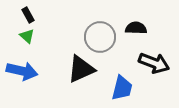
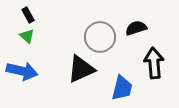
black semicircle: rotated 20 degrees counterclockwise
black arrow: rotated 116 degrees counterclockwise
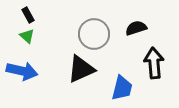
gray circle: moved 6 px left, 3 px up
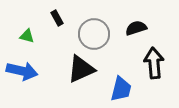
black rectangle: moved 29 px right, 3 px down
green triangle: rotated 28 degrees counterclockwise
blue trapezoid: moved 1 px left, 1 px down
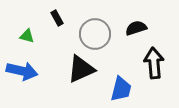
gray circle: moved 1 px right
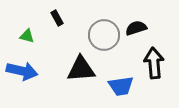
gray circle: moved 9 px right, 1 px down
black triangle: rotated 20 degrees clockwise
blue trapezoid: moved 3 px up; rotated 68 degrees clockwise
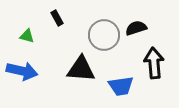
black triangle: rotated 8 degrees clockwise
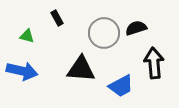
gray circle: moved 2 px up
blue trapezoid: rotated 20 degrees counterclockwise
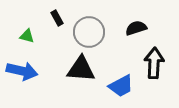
gray circle: moved 15 px left, 1 px up
black arrow: rotated 8 degrees clockwise
